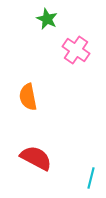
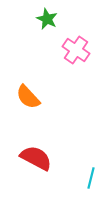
orange semicircle: rotated 32 degrees counterclockwise
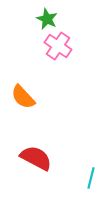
pink cross: moved 18 px left, 4 px up
orange semicircle: moved 5 px left
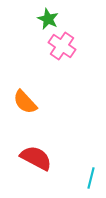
green star: moved 1 px right
pink cross: moved 4 px right
orange semicircle: moved 2 px right, 5 px down
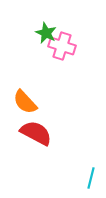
green star: moved 2 px left, 14 px down
pink cross: rotated 16 degrees counterclockwise
red semicircle: moved 25 px up
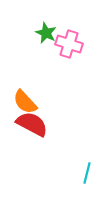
pink cross: moved 7 px right, 2 px up
red semicircle: moved 4 px left, 9 px up
cyan line: moved 4 px left, 5 px up
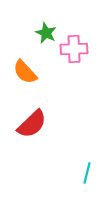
pink cross: moved 5 px right, 5 px down; rotated 20 degrees counterclockwise
orange semicircle: moved 30 px up
red semicircle: rotated 108 degrees clockwise
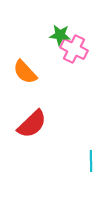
green star: moved 14 px right, 2 px down; rotated 20 degrees counterclockwise
pink cross: rotated 28 degrees clockwise
cyan line: moved 4 px right, 12 px up; rotated 15 degrees counterclockwise
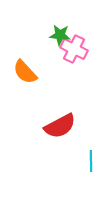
red semicircle: moved 28 px right, 2 px down; rotated 16 degrees clockwise
